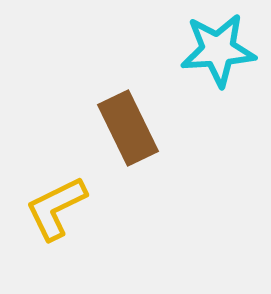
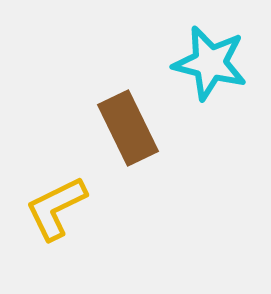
cyan star: moved 8 px left, 13 px down; rotated 18 degrees clockwise
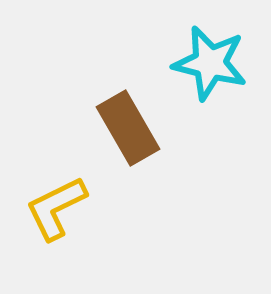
brown rectangle: rotated 4 degrees counterclockwise
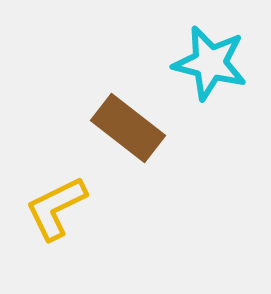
brown rectangle: rotated 22 degrees counterclockwise
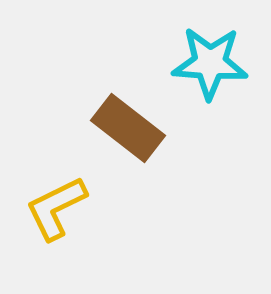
cyan star: rotated 10 degrees counterclockwise
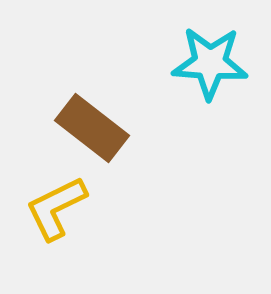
brown rectangle: moved 36 px left
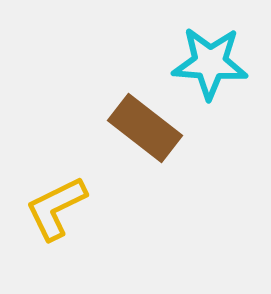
brown rectangle: moved 53 px right
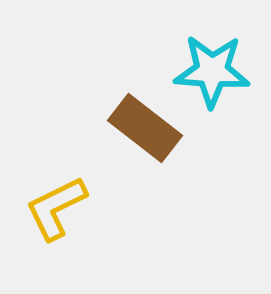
cyan star: moved 2 px right, 8 px down
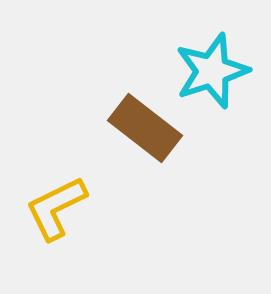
cyan star: rotated 22 degrees counterclockwise
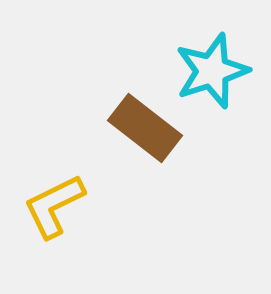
yellow L-shape: moved 2 px left, 2 px up
